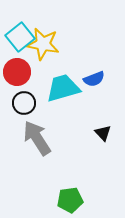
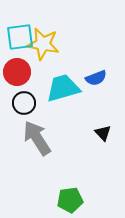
cyan square: rotated 32 degrees clockwise
blue semicircle: moved 2 px right, 1 px up
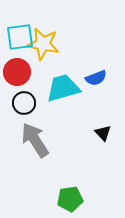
gray arrow: moved 2 px left, 2 px down
green pentagon: moved 1 px up
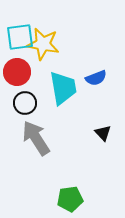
cyan trapezoid: rotated 96 degrees clockwise
black circle: moved 1 px right
gray arrow: moved 1 px right, 2 px up
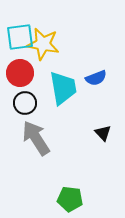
red circle: moved 3 px right, 1 px down
green pentagon: rotated 15 degrees clockwise
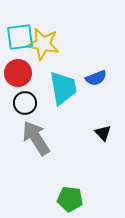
red circle: moved 2 px left
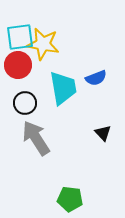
red circle: moved 8 px up
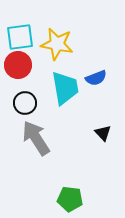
yellow star: moved 14 px right
cyan trapezoid: moved 2 px right
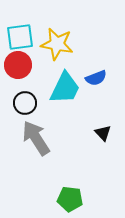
cyan trapezoid: rotated 36 degrees clockwise
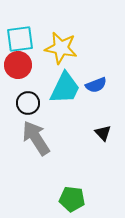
cyan square: moved 2 px down
yellow star: moved 4 px right, 4 px down
blue semicircle: moved 7 px down
black circle: moved 3 px right
green pentagon: moved 2 px right
